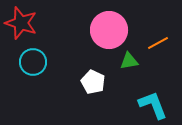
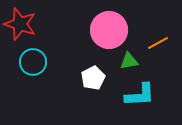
red star: moved 1 px left, 1 px down
white pentagon: moved 4 px up; rotated 20 degrees clockwise
cyan L-shape: moved 13 px left, 10 px up; rotated 108 degrees clockwise
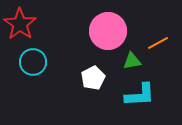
red star: rotated 16 degrees clockwise
pink circle: moved 1 px left, 1 px down
green triangle: moved 3 px right
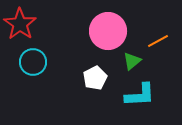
orange line: moved 2 px up
green triangle: rotated 30 degrees counterclockwise
white pentagon: moved 2 px right
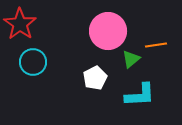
orange line: moved 2 px left, 4 px down; rotated 20 degrees clockwise
green triangle: moved 1 px left, 2 px up
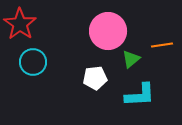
orange line: moved 6 px right
white pentagon: rotated 20 degrees clockwise
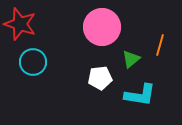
red star: rotated 16 degrees counterclockwise
pink circle: moved 6 px left, 4 px up
orange line: moved 2 px left; rotated 65 degrees counterclockwise
white pentagon: moved 5 px right
cyan L-shape: rotated 12 degrees clockwise
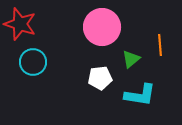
orange line: rotated 20 degrees counterclockwise
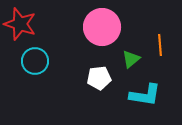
cyan circle: moved 2 px right, 1 px up
white pentagon: moved 1 px left
cyan L-shape: moved 5 px right
